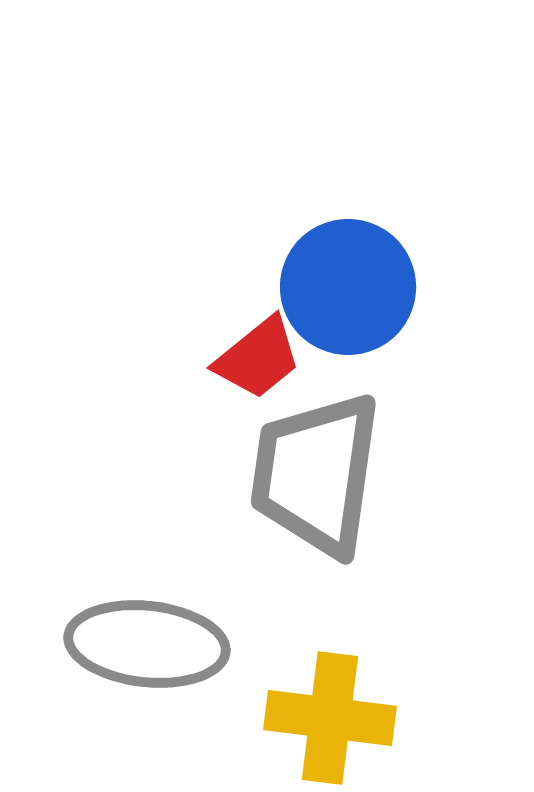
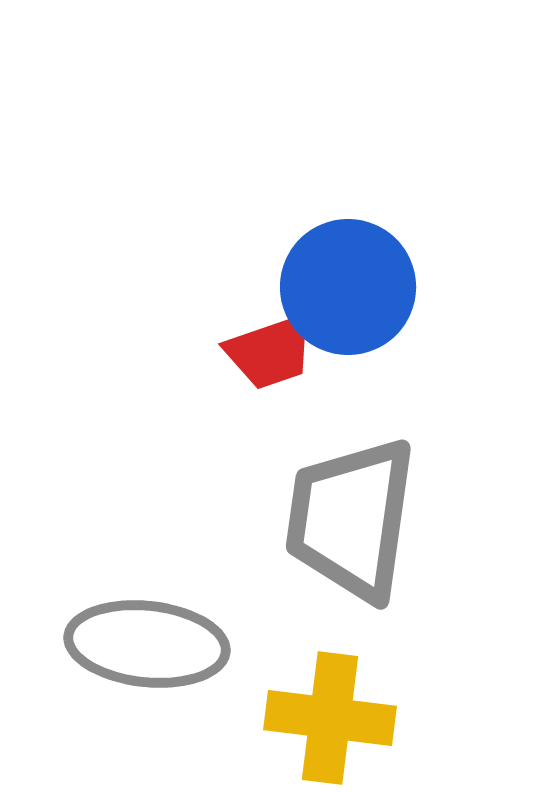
red trapezoid: moved 12 px right, 6 px up; rotated 20 degrees clockwise
gray trapezoid: moved 35 px right, 45 px down
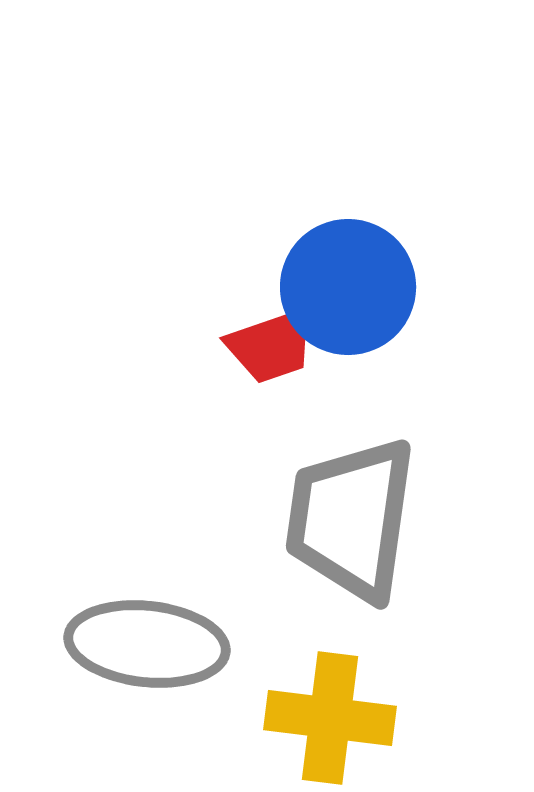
red trapezoid: moved 1 px right, 6 px up
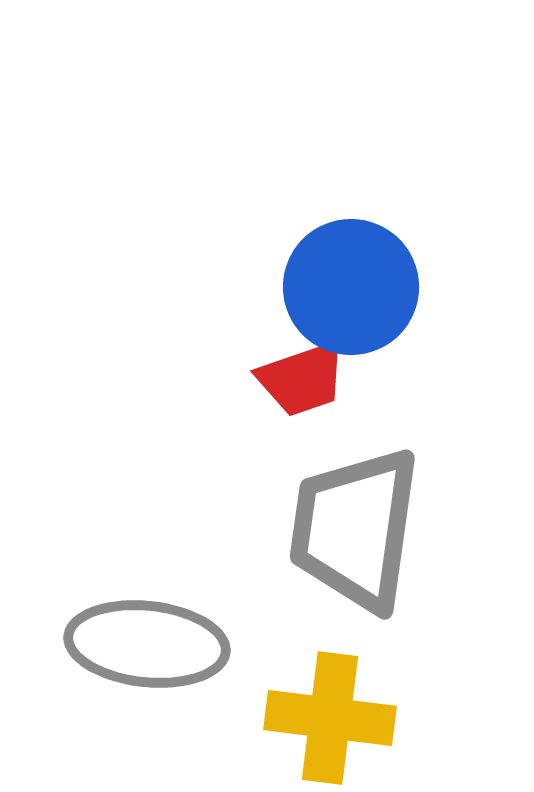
blue circle: moved 3 px right
red trapezoid: moved 31 px right, 33 px down
gray trapezoid: moved 4 px right, 10 px down
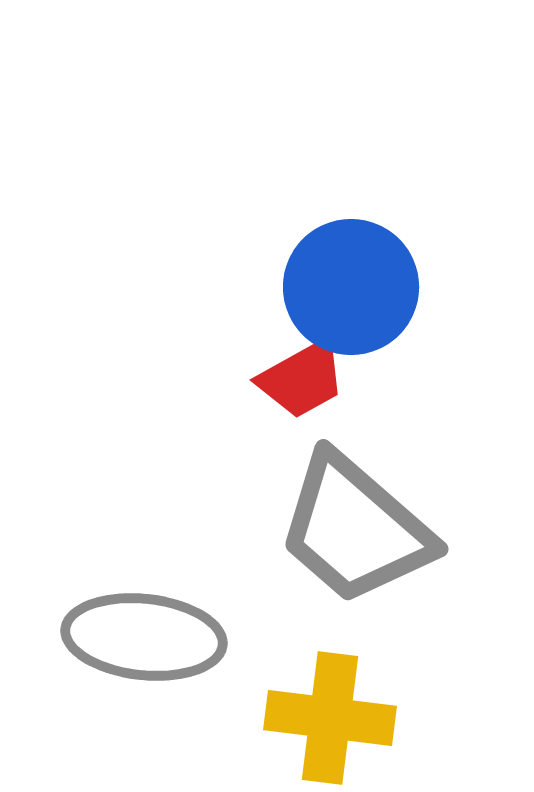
red trapezoid: rotated 10 degrees counterclockwise
gray trapezoid: rotated 57 degrees counterclockwise
gray ellipse: moved 3 px left, 7 px up
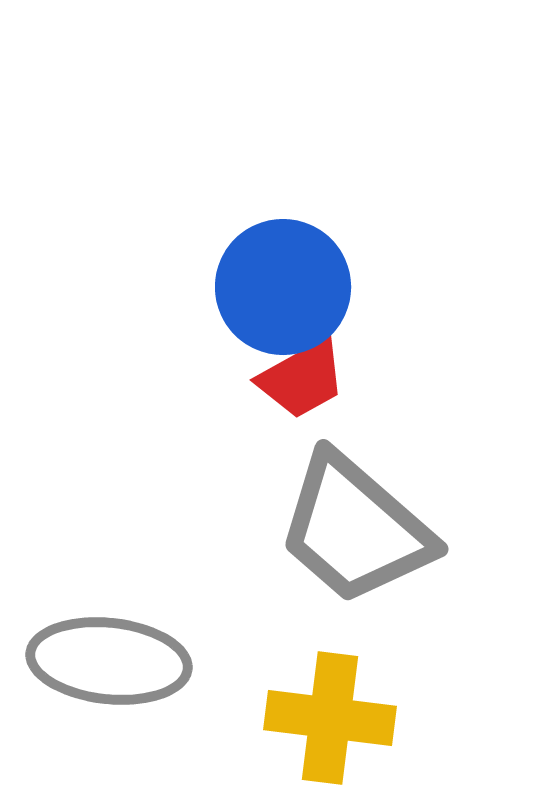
blue circle: moved 68 px left
gray ellipse: moved 35 px left, 24 px down
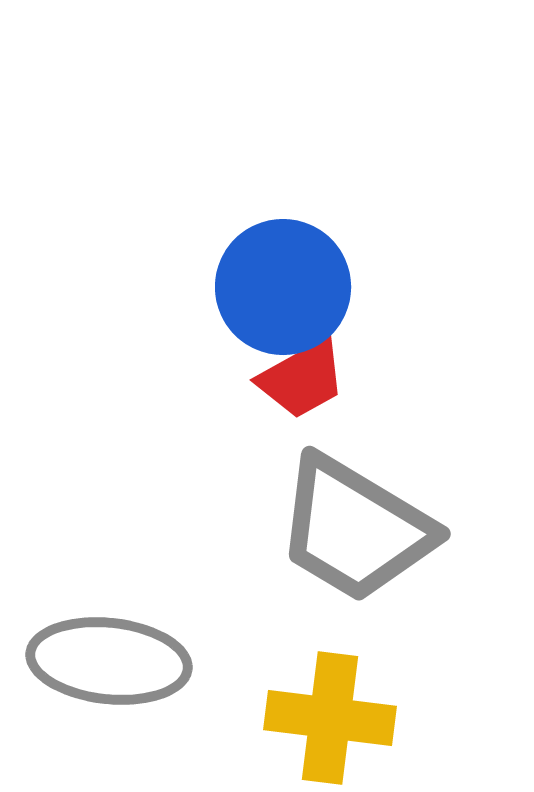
gray trapezoid: rotated 10 degrees counterclockwise
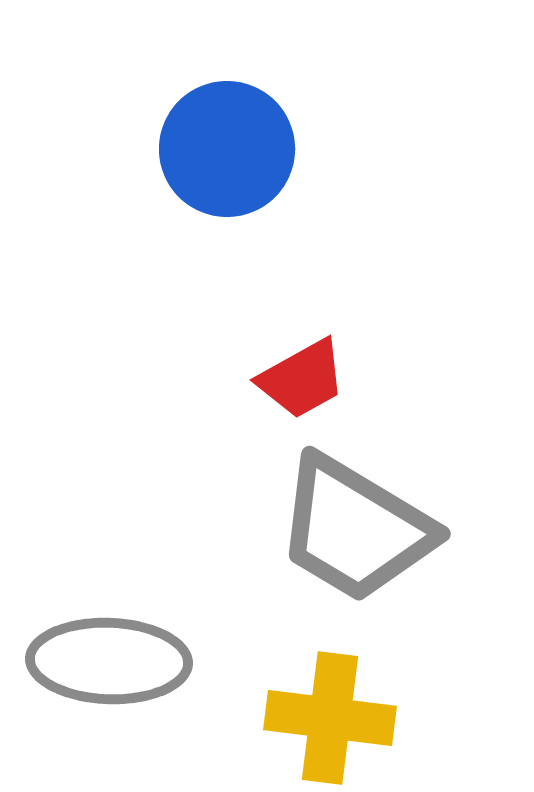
blue circle: moved 56 px left, 138 px up
gray ellipse: rotated 4 degrees counterclockwise
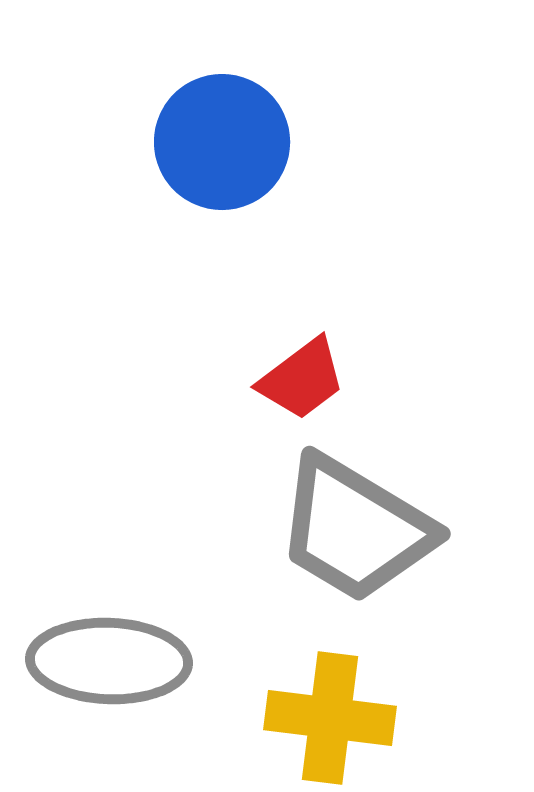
blue circle: moved 5 px left, 7 px up
red trapezoid: rotated 8 degrees counterclockwise
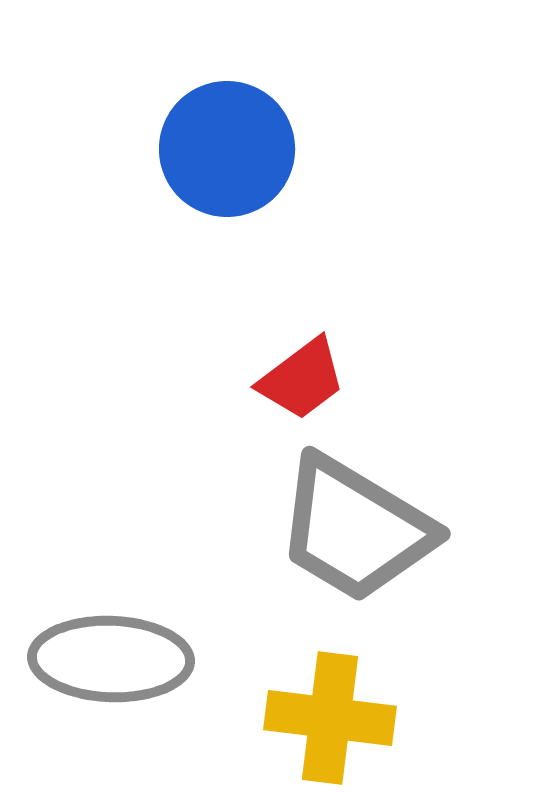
blue circle: moved 5 px right, 7 px down
gray ellipse: moved 2 px right, 2 px up
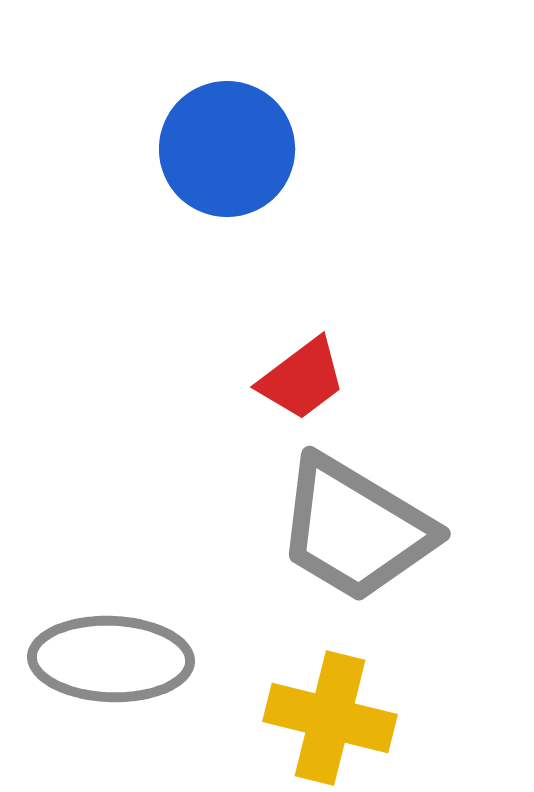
yellow cross: rotated 7 degrees clockwise
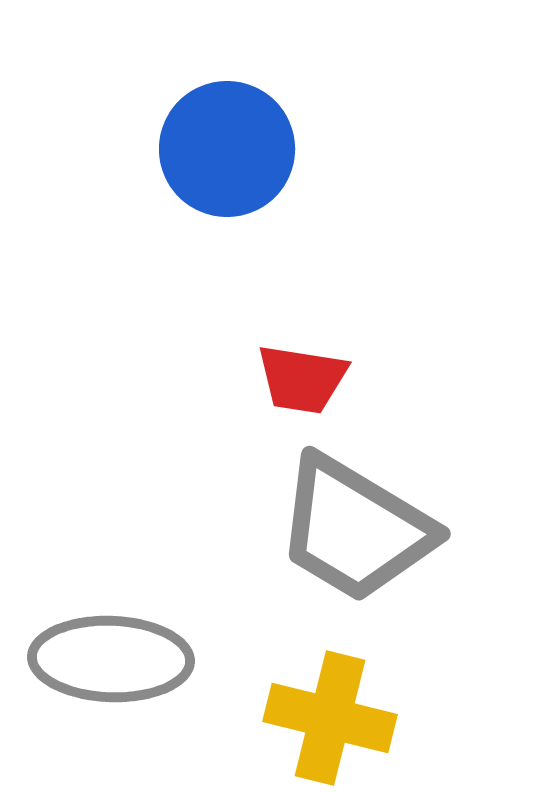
red trapezoid: rotated 46 degrees clockwise
